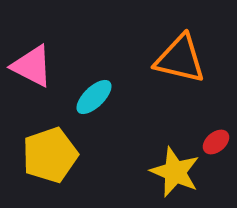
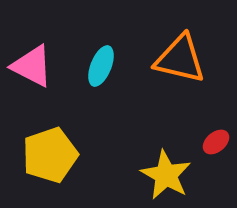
cyan ellipse: moved 7 px right, 31 px up; rotated 24 degrees counterclockwise
yellow star: moved 9 px left, 3 px down; rotated 6 degrees clockwise
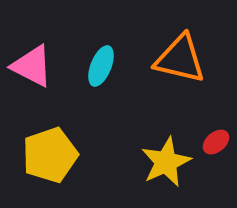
yellow star: moved 13 px up; rotated 18 degrees clockwise
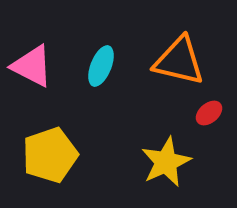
orange triangle: moved 1 px left, 2 px down
red ellipse: moved 7 px left, 29 px up
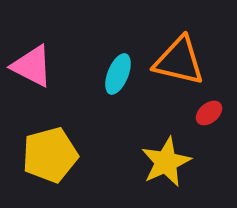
cyan ellipse: moved 17 px right, 8 px down
yellow pentagon: rotated 4 degrees clockwise
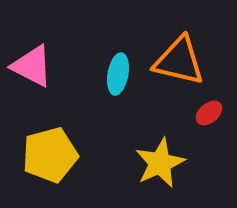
cyan ellipse: rotated 12 degrees counterclockwise
yellow star: moved 6 px left, 1 px down
